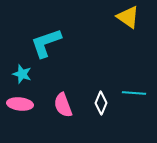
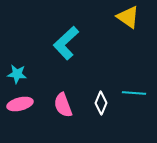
cyan L-shape: moved 20 px right; rotated 24 degrees counterclockwise
cyan star: moved 5 px left; rotated 12 degrees counterclockwise
pink ellipse: rotated 20 degrees counterclockwise
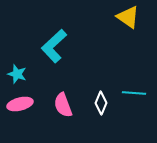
cyan L-shape: moved 12 px left, 3 px down
cyan star: rotated 12 degrees clockwise
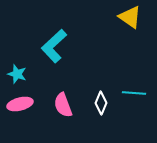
yellow triangle: moved 2 px right
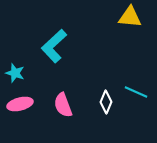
yellow triangle: rotated 30 degrees counterclockwise
cyan star: moved 2 px left, 1 px up
cyan line: moved 2 px right, 1 px up; rotated 20 degrees clockwise
white diamond: moved 5 px right, 1 px up
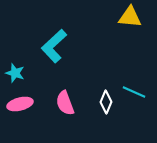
cyan line: moved 2 px left
pink semicircle: moved 2 px right, 2 px up
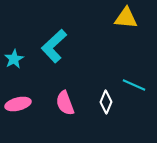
yellow triangle: moved 4 px left, 1 px down
cyan star: moved 1 px left, 14 px up; rotated 24 degrees clockwise
cyan line: moved 7 px up
pink ellipse: moved 2 px left
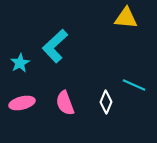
cyan L-shape: moved 1 px right
cyan star: moved 6 px right, 4 px down
pink ellipse: moved 4 px right, 1 px up
